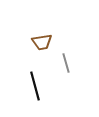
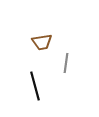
gray line: rotated 24 degrees clockwise
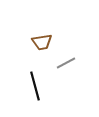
gray line: rotated 54 degrees clockwise
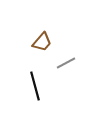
brown trapezoid: rotated 40 degrees counterclockwise
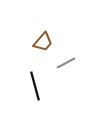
brown trapezoid: moved 1 px right
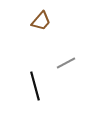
brown trapezoid: moved 2 px left, 21 px up
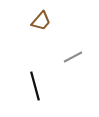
gray line: moved 7 px right, 6 px up
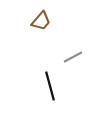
black line: moved 15 px right
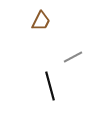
brown trapezoid: rotated 15 degrees counterclockwise
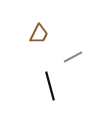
brown trapezoid: moved 2 px left, 13 px down
